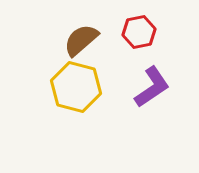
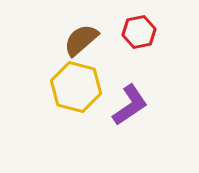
purple L-shape: moved 22 px left, 18 px down
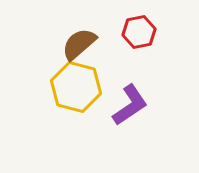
brown semicircle: moved 2 px left, 4 px down
